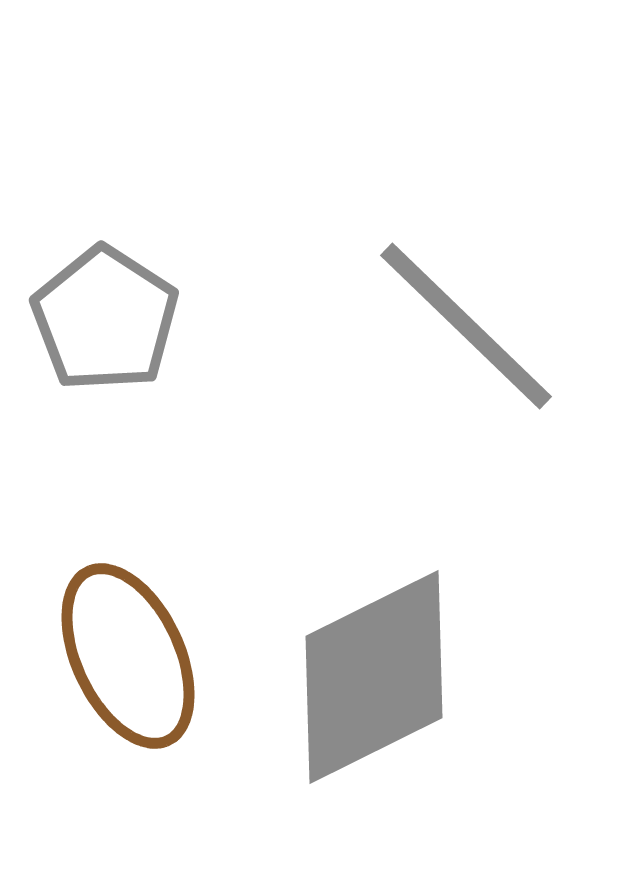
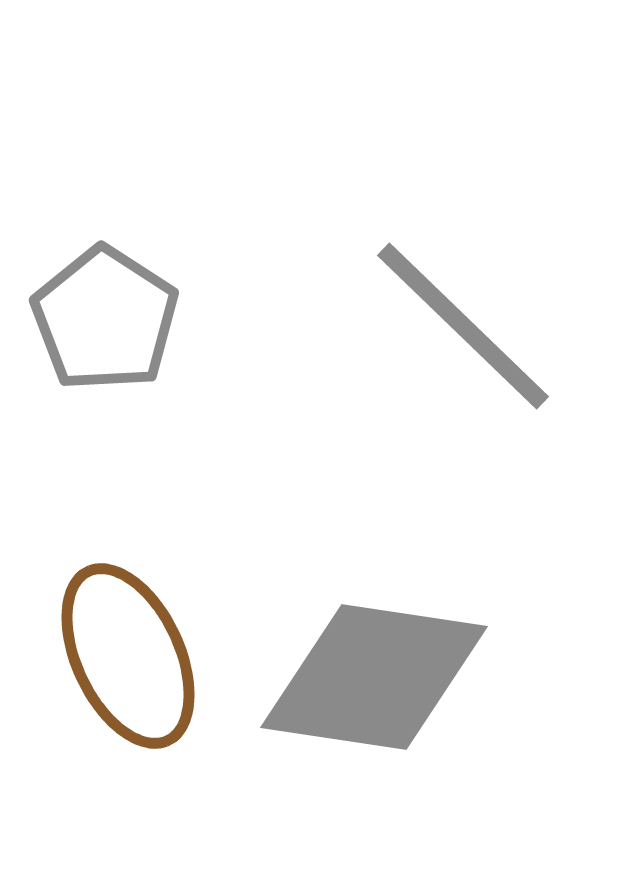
gray line: moved 3 px left
gray diamond: rotated 35 degrees clockwise
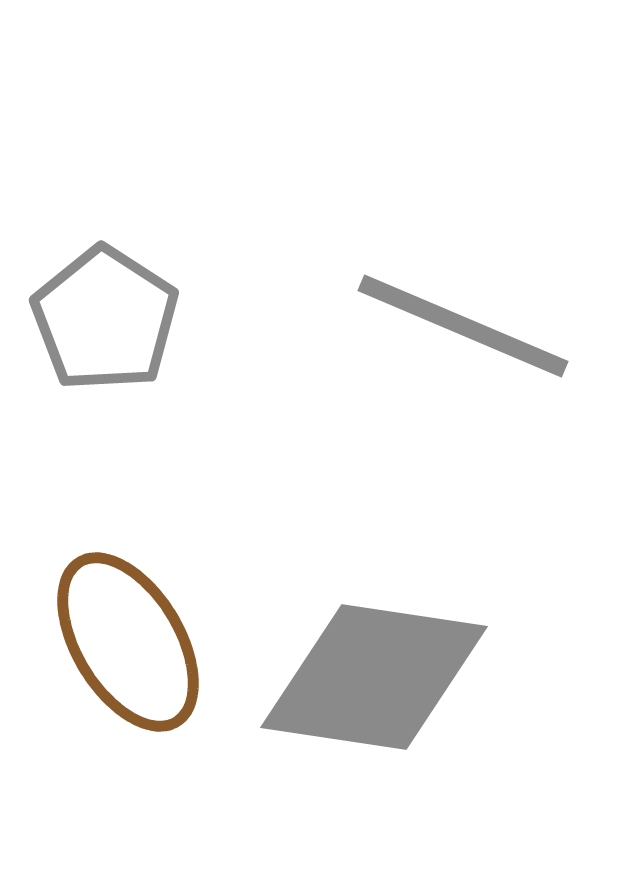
gray line: rotated 21 degrees counterclockwise
brown ellipse: moved 14 px up; rotated 6 degrees counterclockwise
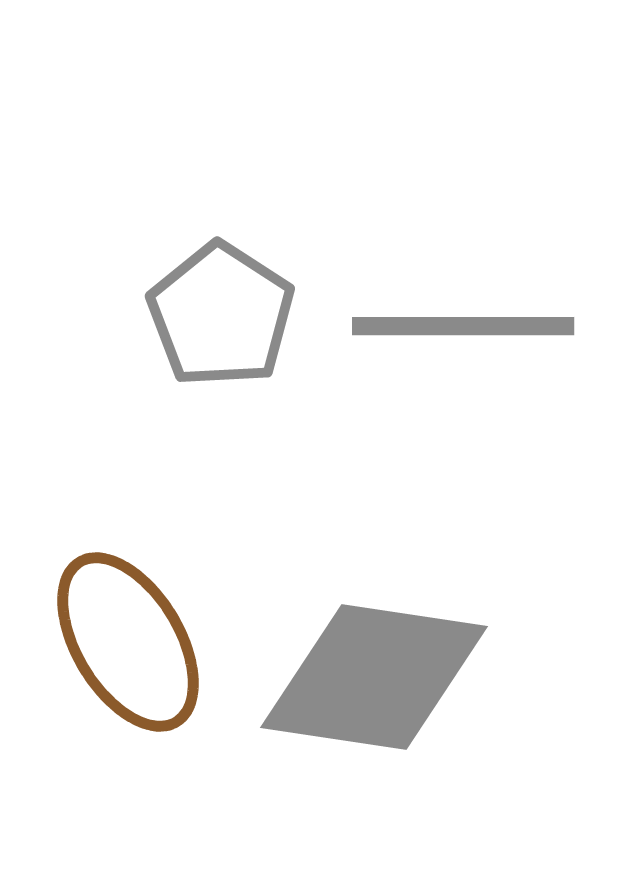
gray pentagon: moved 116 px right, 4 px up
gray line: rotated 23 degrees counterclockwise
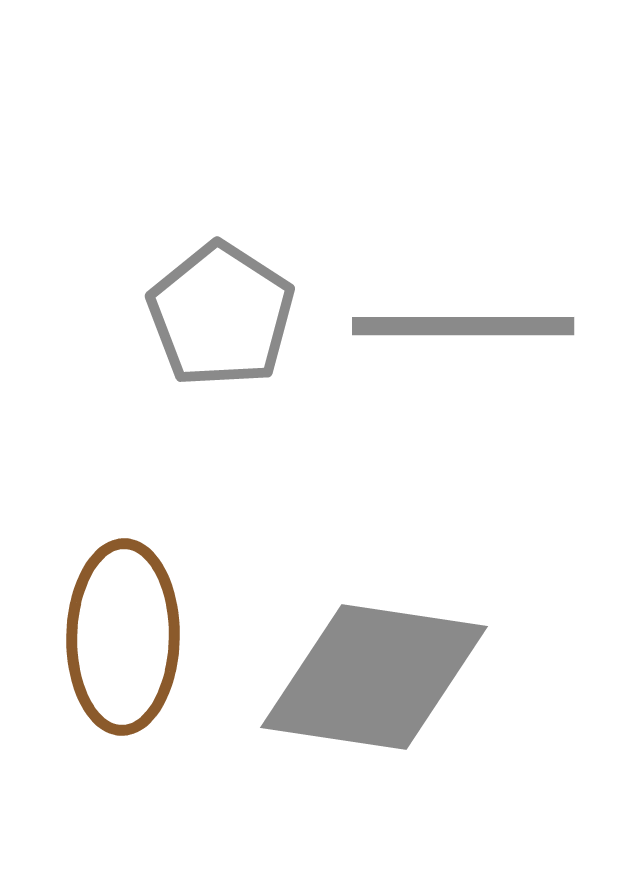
brown ellipse: moved 5 px left, 5 px up; rotated 32 degrees clockwise
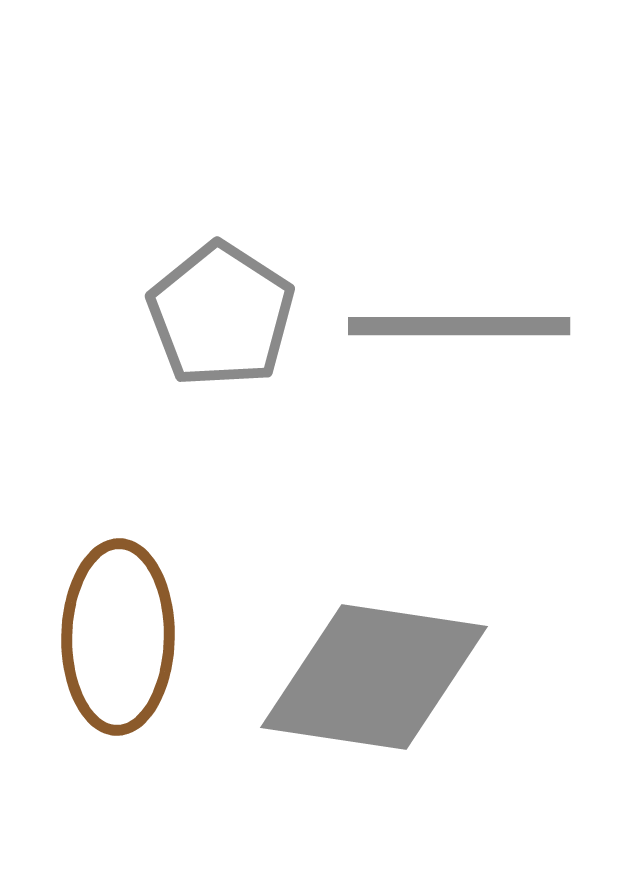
gray line: moved 4 px left
brown ellipse: moved 5 px left
